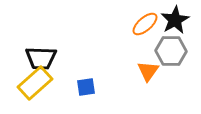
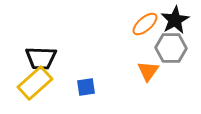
gray hexagon: moved 3 px up
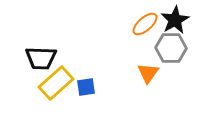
orange triangle: moved 2 px down
yellow rectangle: moved 21 px right
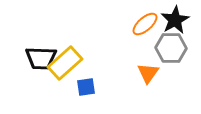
yellow rectangle: moved 9 px right, 20 px up
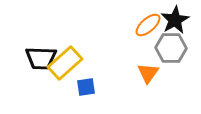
orange ellipse: moved 3 px right, 1 px down
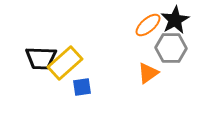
orange triangle: rotated 20 degrees clockwise
blue square: moved 4 px left
